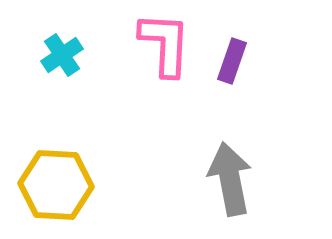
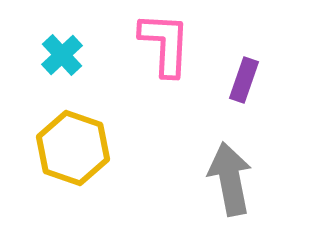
cyan cross: rotated 9 degrees counterclockwise
purple rectangle: moved 12 px right, 19 px down
yellow hexagon: moved 17 px right, 37 px up; rotated 16 degrees clockwise
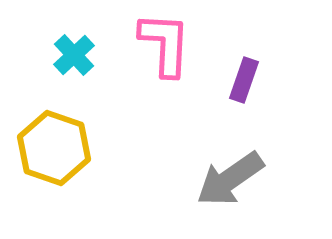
cyan cross: moved 12 px right
yellow hexagon: moved 19 px left
gray arrow: rotated 114 degrees counterclockwise
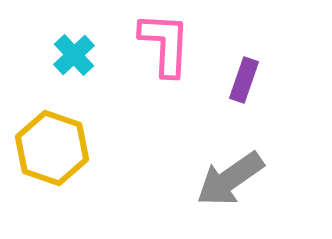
yellow hexagon: moved 2 px left
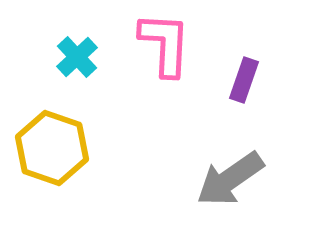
cyan cross: moved 3 px right, 2 px down
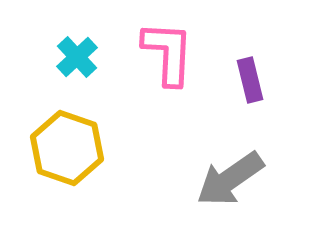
pink L-shape: moved 3 px right, 9 px down
purple rectangle: moved 6 px right; rotated 33 degrees counterclockwise
yellow hexagon: moved 15 px right
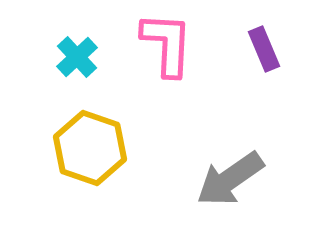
pink L-shape: moved 1 px left, 9 px up
purple rectangle: moved 14 px right, 31 px up; rotated 9 degrees counterclockwise
yellow hexagon: moved 23 px right
